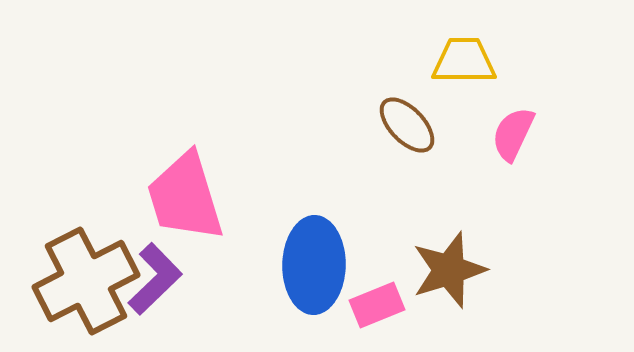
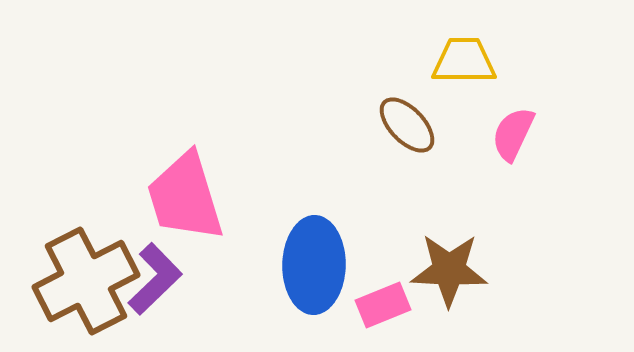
brown star: rotated 20 degrees clockwise
pink rectangle: moved 6 px right
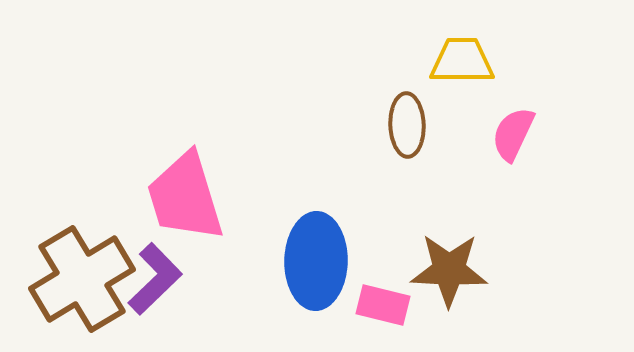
yellow trapezoid: moved 2 px left
brown ellipse: rotated 42 degrees clockwise
blue ellipse: moved 2 px right, 4 px up
brown cross: moved 4 px left, 2 px up; rotated 4 degrees counterclockwise
pink rectangle: rotated 36 degrees clockwise
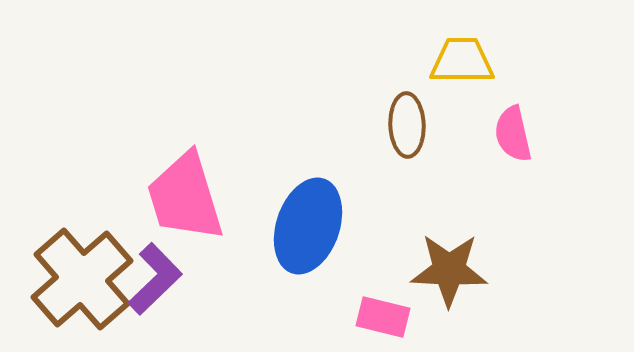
pink semicircle: rotated 38 degrees counterclockwise
blue ellipse: moved 8 px left, 35 px up; rotated 18 degrees clockwise
brown cross: rotated 10 degrees counterclockwise
pink rectangle: moved 12 px down
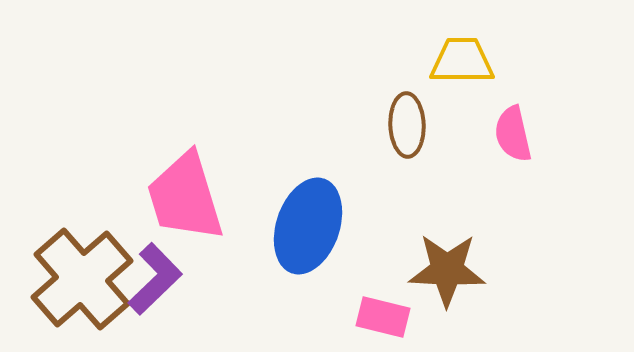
brown star: moved 2 px left
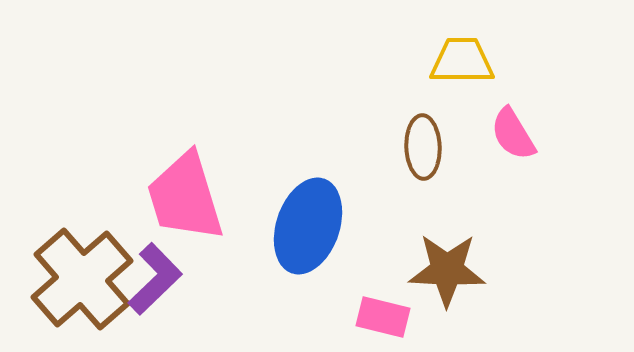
brown ellipse: moved 16 px right, 22 px down
pink semicircle: rotated 18 degrees counterclockwise
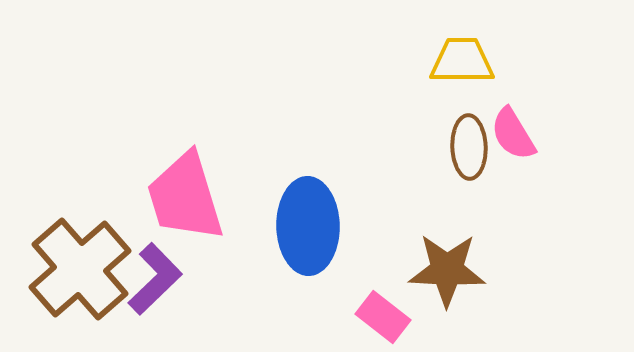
brown ellipse: moved 46 px right
blue ellipse: rotated 20 degrees counterclockwise
brown cross: moved 2 px left, 10 px up
pink rectangle: rotated 24 degrees clockwise
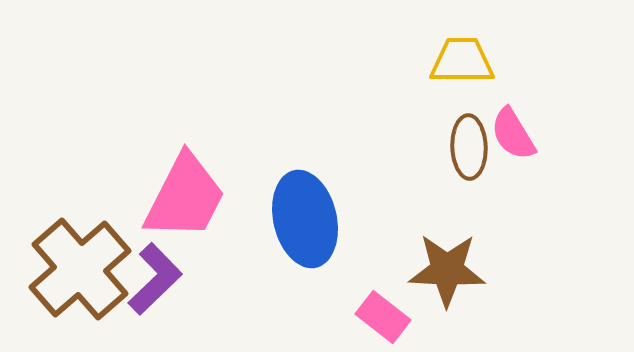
pink trapezoid: rotated 136 degrees counterclockwise
blue ellipse: moved 3 px left, 7 px up; rotated 12 degrees counterclockwise
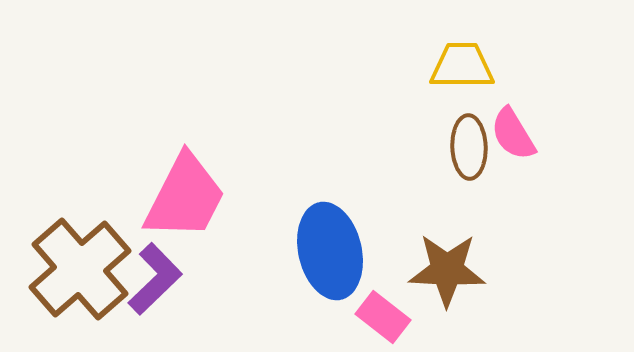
yellow trapezoid: moved 5 px down
blue ellipse: moved 25 px right, 32 px down
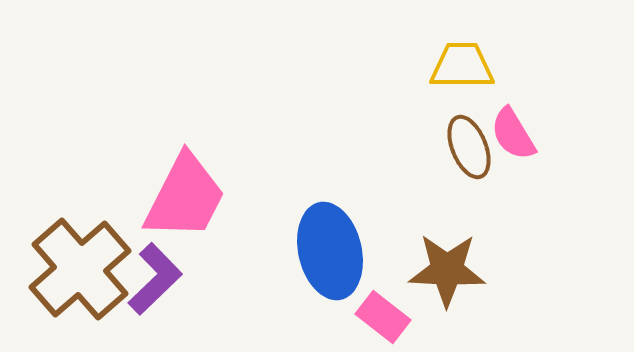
brown ellipse: rotated 20 degrees counterclockwise
